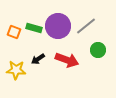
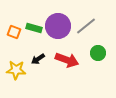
green circle: moved 3 px down
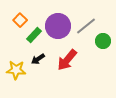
green rectangle: moved 7 px down; rotated 63 degrees counterclockwise
orange square: moved 6 px right, 12 px up; rotated 24 degrees clockwise
green circle: moved 5 px right, 12 px up
red arrow: rotated 110 degrees clockwise
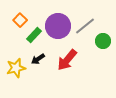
gray line: moved 1 px left
yellow star: moved 2 px up; rotated 18 degrees counterclockwise
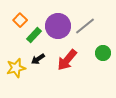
green circle: moved 12 px down
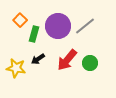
green rectangle: moved 1 px up; rotated 28 degrees counterclockwise
green circle: moved 13 px left, 10 px down
yellow star: rotated 24 degrees clockwise
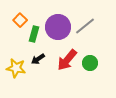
purple circle: moved 1 px down
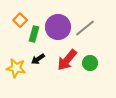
gray line: moved 2 px down
